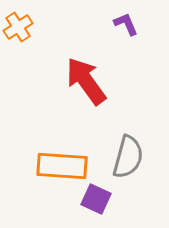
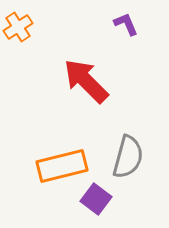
red arrow: rotated 9 degrees counterclockwise
orange rectangle: rotated 18 degrees counterclockwise
purple square: rotated 12 degrees clockwise
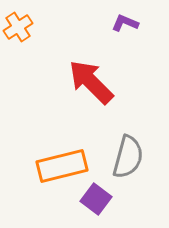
purple L-shape: moved 1 px left, 1 px up; rotated 44 degrees counterclockwise
red arrow: moved 5 px right, 1 px down
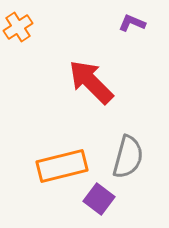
purple L-shape: moved 7 px right
purple square: moved 3 px right
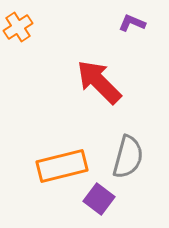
red arrow: moved 8 px right
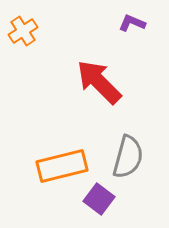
orange cross: moved 5 px right, 4 px down
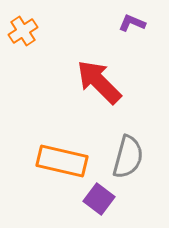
orange rectangle: moved 5 px up; rotated 27 degrees clockwise
